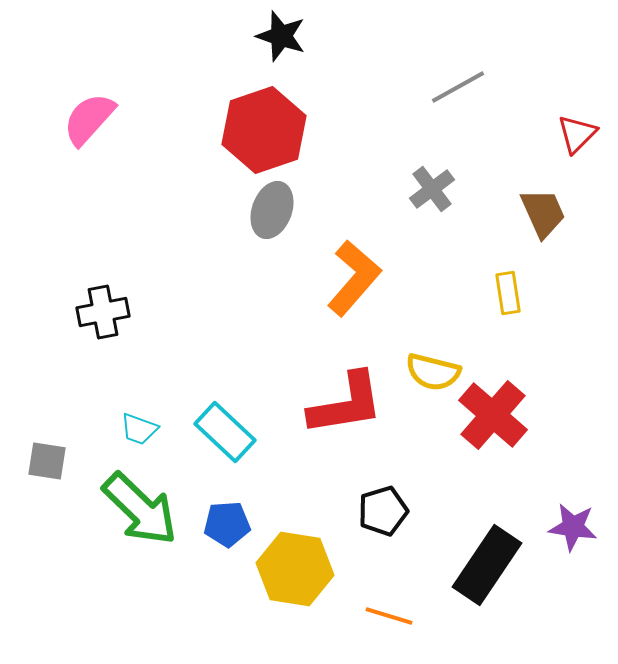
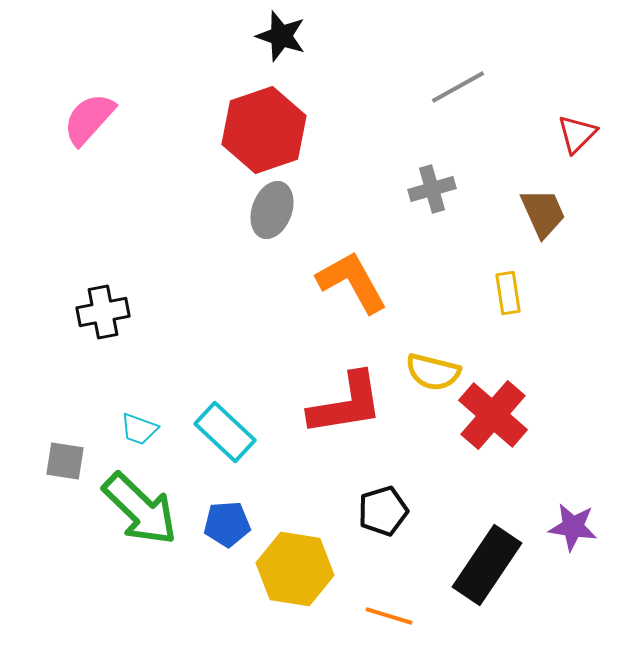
gray cross: rotated 21 degrees clockwise
orange L-shape: moved 2 px left, 4 px down; rotated 70 degrees counterclockwise
gray square: moved 18 px right
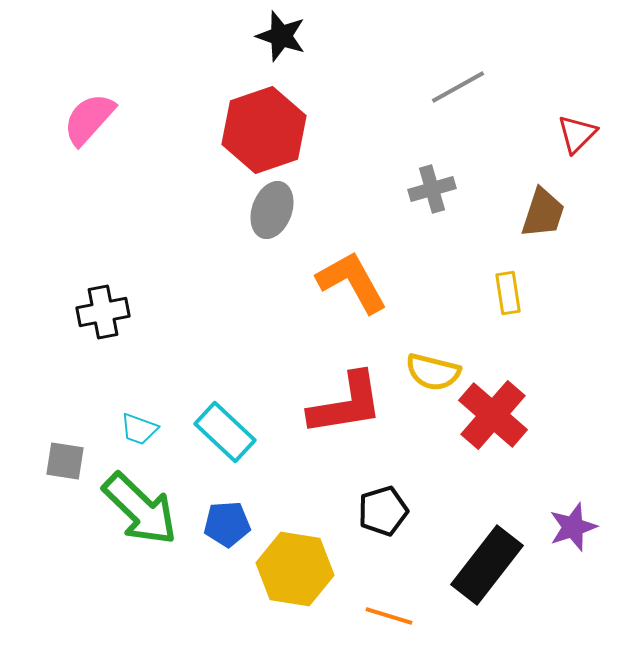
brown trapezoid: rotated 42 degrees clockwise
purple star: rotated 27 degrees counterclockwise
black rectangle: rotated 4 degrees clockwise
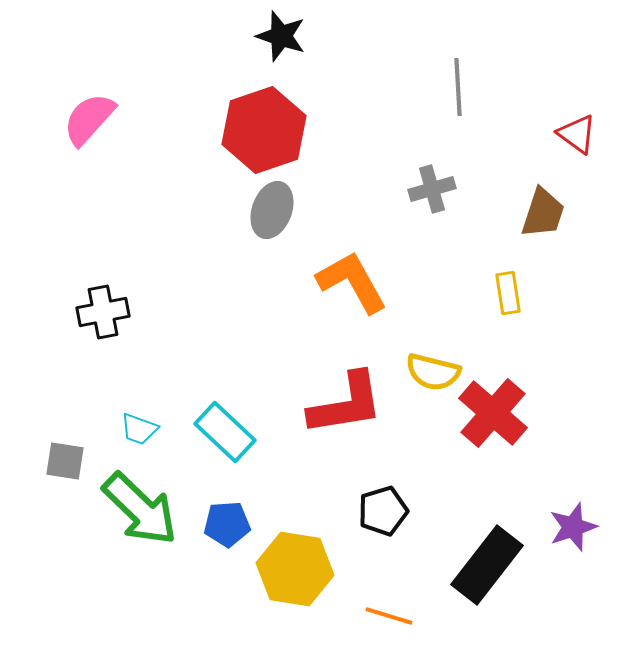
gray line: rotated 64 degrees counterclockwise
red triangle: rotated 39 degrees counterclockwise
red cross: moved 2 px up
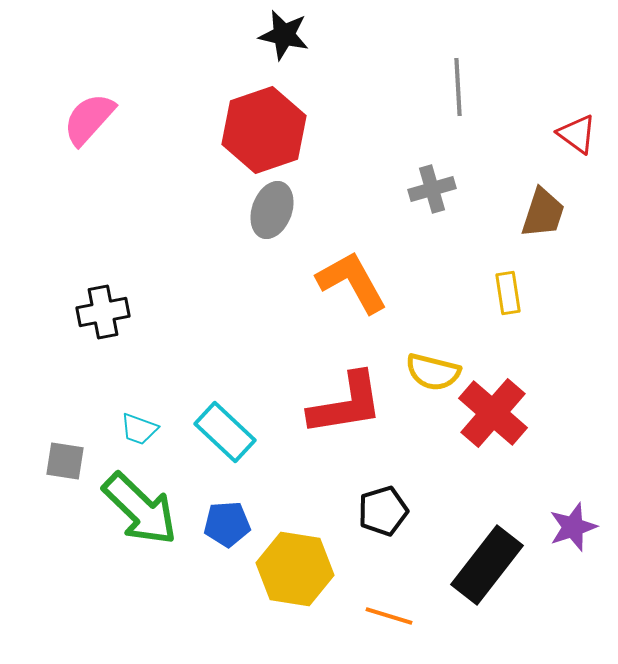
black star: moved 3 px right, 1 px up; rotated 6 degrees counterclockwise
